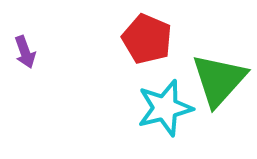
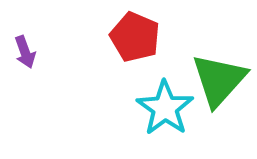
red pentagon: moved 12 px left, 2 px up
cyan star: rotated 22 degrees counterclockwise
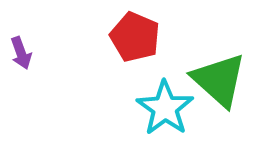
purple arrow: moved 4 px left, 1 px down
green triangle: rotated 30 degrees counterclockwise
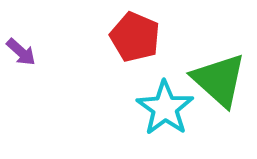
purple arrow: moved 1 px up; rotated 28 degrees counterclockwise
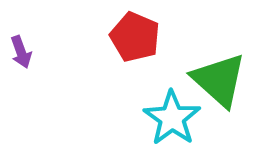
purple arrow: rotated 28 degrees clockwise
cyan star: moved 7 px right, 10 px down
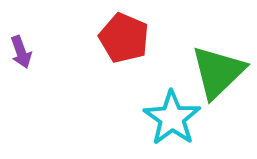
red pentagon: moved 11 px left, 1 px down
green triangle: moved 1 px left, 8 px up; rotated 34 degrees clockwise
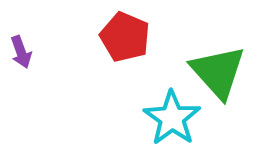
red pentagon: moved 1 px right, 1 px up
green triangle: rotated 28 degrees counterclockwise
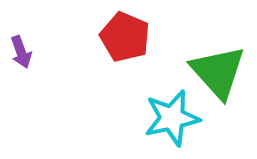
cyan star: rotated 24 degrees clockwise
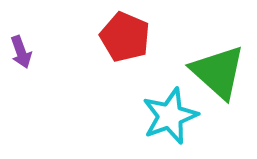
green triangle: rotated 6 degrees counterclockwise
cyan star: moved 2 px left, 2 px up; rotated 8 degrees counterclockwise
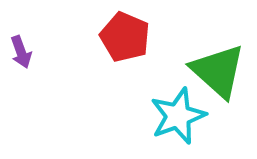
green triangle: moved 1 px up
cyan star: moved 8 px right
